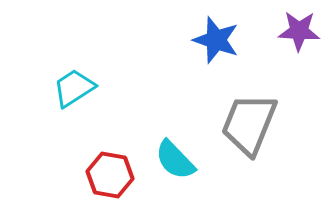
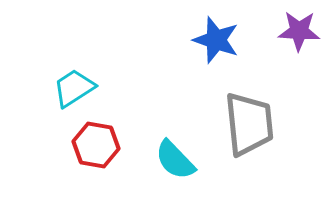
gray trapezoid: rotated 152 degrees clockwise
red hexagon: moved 14 px left, 30 px up
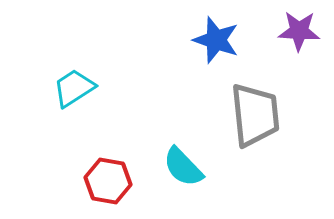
gray trapezoid: moved 6 px right, 9 px up
red hexagon: moved 12 px right, 36 px down
cyan semicircle: moved 8 px right, 7 px down
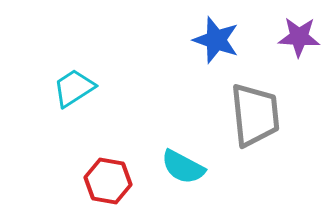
purple star: moved 6 px down
cyan semicircle: rotated 18 degrees counterclockwise
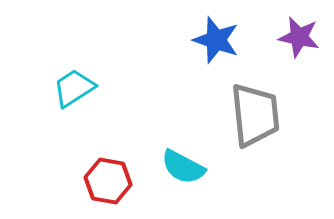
purple star: rotated 9 degrees clockwise
